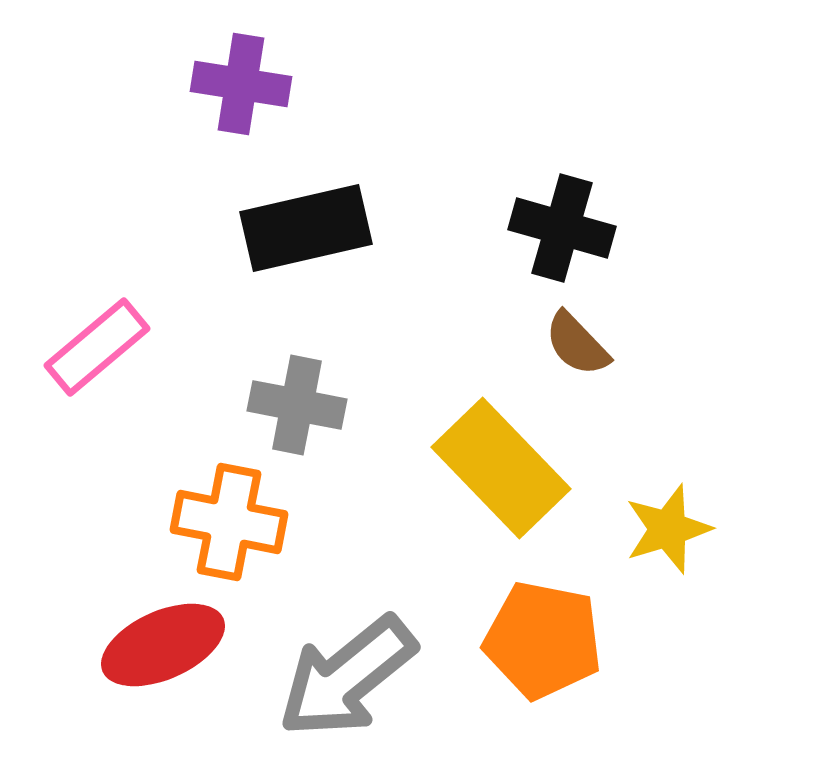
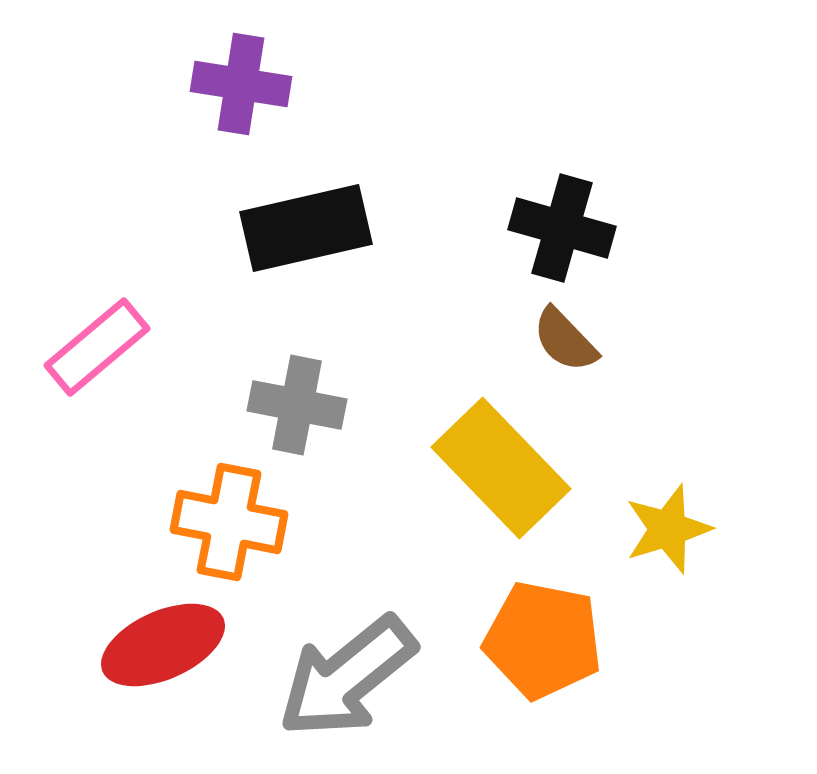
brown semicircle: moved 12 px left, 4 px up
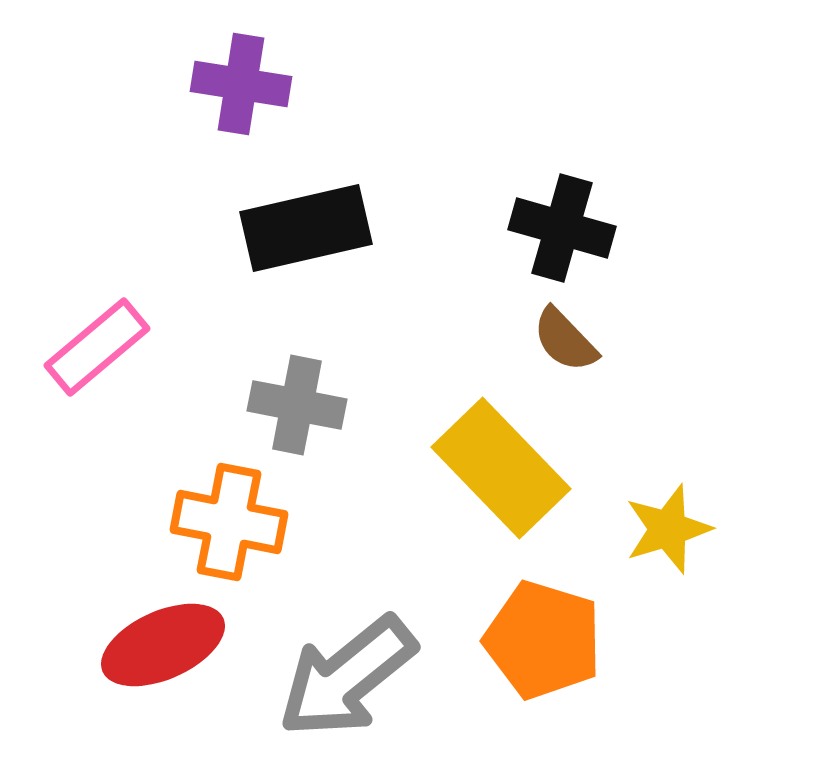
orange pentagon: rotated 6 degrees clockwise
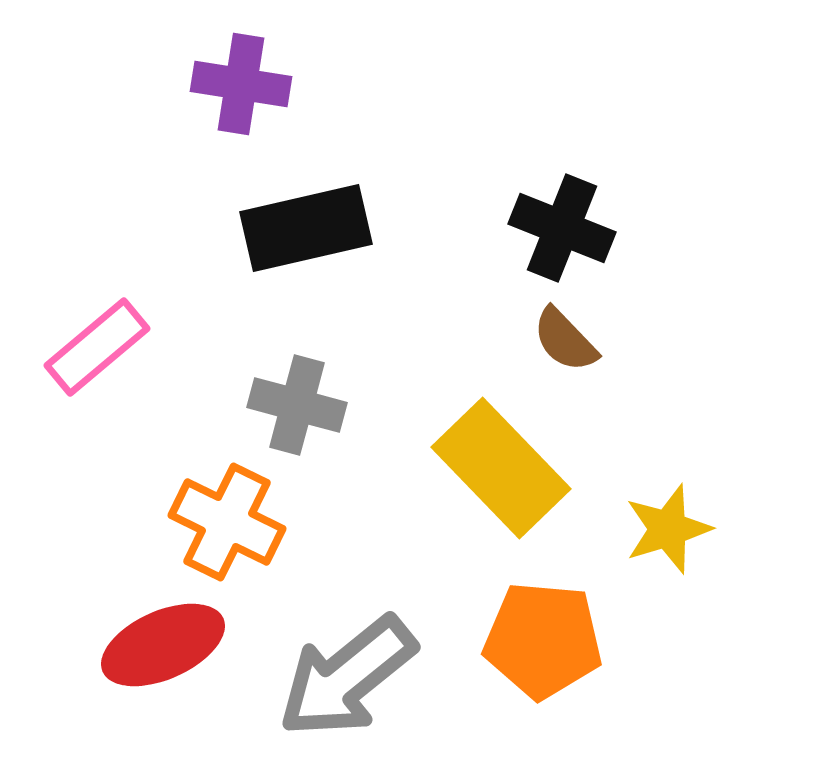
black cross: rotated 6 degrees clockwise
gray cross: rotated 4 degrees clockwise
orange cross: moved 2 px left; rotated 15 degrees clockwise
orange pentagon: rotated 12 degrees counterclockwise
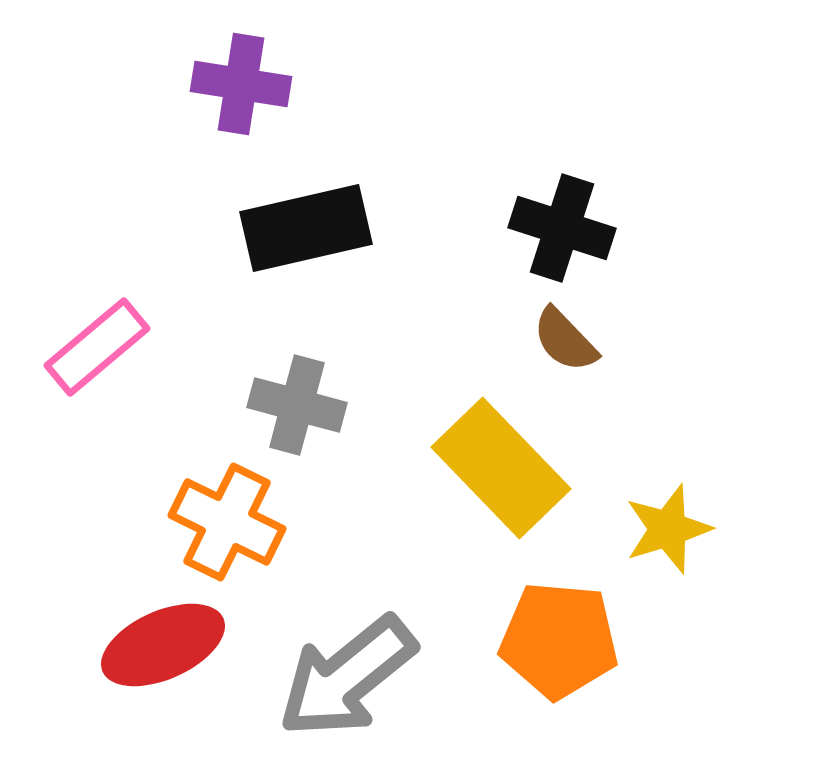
black cross: rotated 4 degrees counterclockwise
orange pentagon: moved 16 px right
